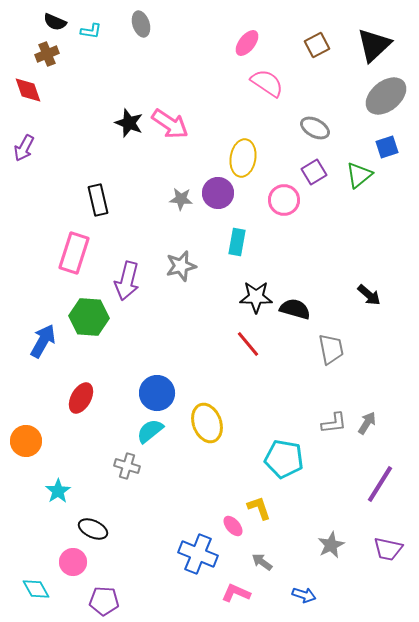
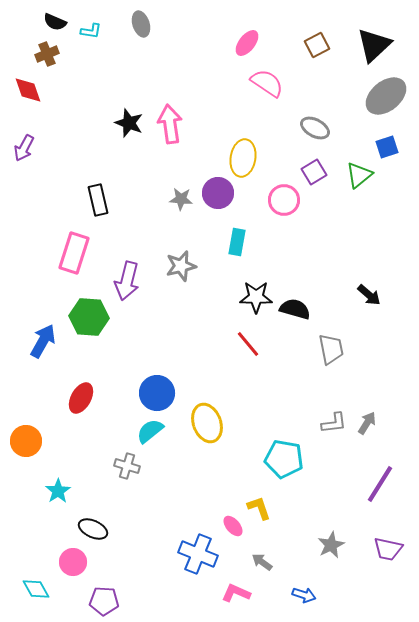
pink arrow at (170, 124): rotated 132 degrees counterclockwise
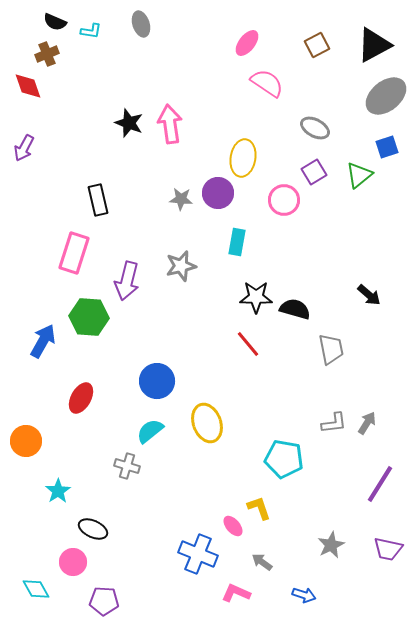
black triangle at (374, 45): rotated 15 degrees clockwise
red diamond at (28, 90): moved 4 px up
blue circle at (157, 393): moved 12 px up
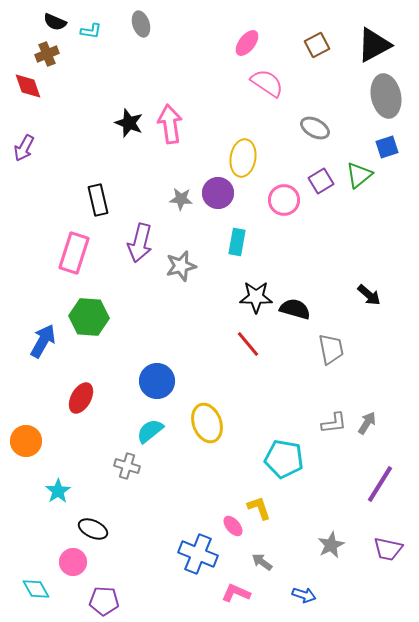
gray ellipse at (386, 96): rotated 63 degrees counterclockwise
purple square at (314, 172): moved 7 px right, 9 px down
purple arrow at (127, 281): moved 13 px right, 38 px up
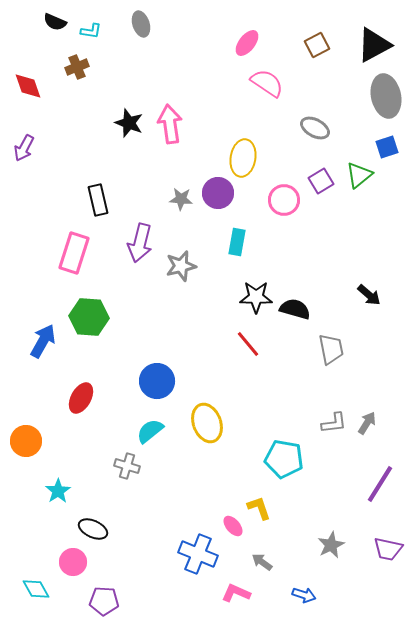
brown cross at (47, 54): moved 30 px right, 13 px down
